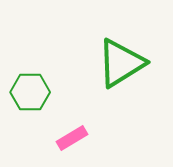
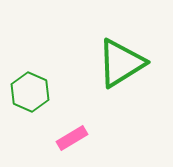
green hexagon: rotated 24 degrees clockwise
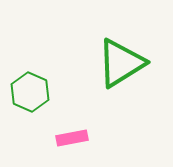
pink rectangle: rotated 20 degrees clockwise
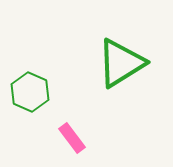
pink rectangle: rotated 64 degrees clockwise
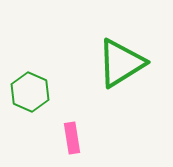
pink rectangle: rotated 28 degrees clockwise
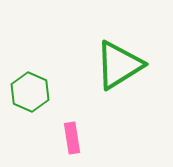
green triangle: moved 2 px left, 2 px down
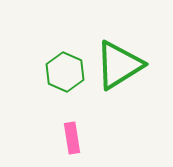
green hexagon: moved 35 px right, 20 px up
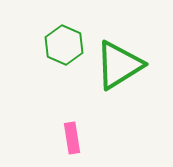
green hexagon: moved 1 px left, 27 px up
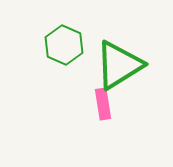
pink rectangle: moved 31 px right, 34 px up
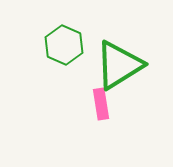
pink rectangle: moved 2 px left
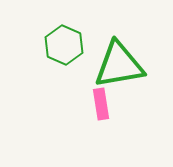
green triangle: rotated 22 degrees clockwise
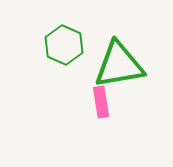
pink rectangle: moved 2 px up
